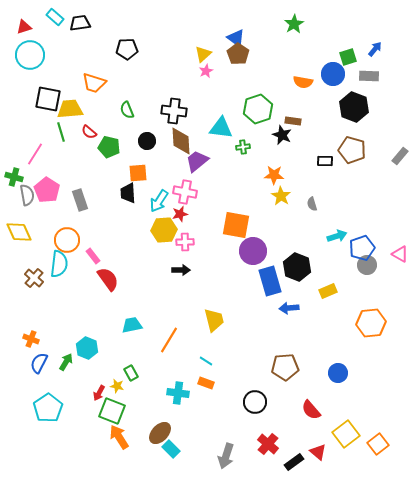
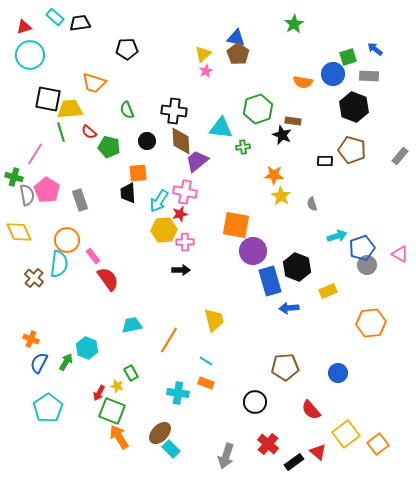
blue triangle at (236, 38): rotated 24 degrees counterclockwise
blue arrow at (375, 49): rotated 91 degrees counterclockwise
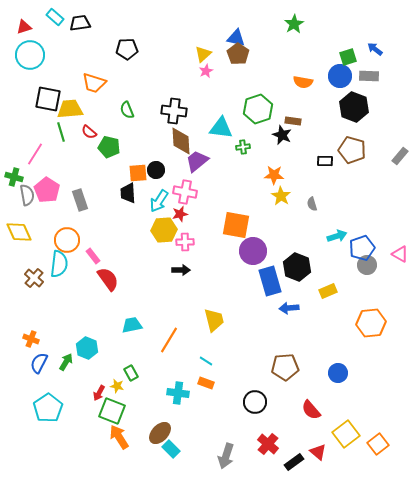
blue circle at (333, 74): moved 7 px right, 2 px down
black circle at (147, 141): moved 9 px right, 29 px down
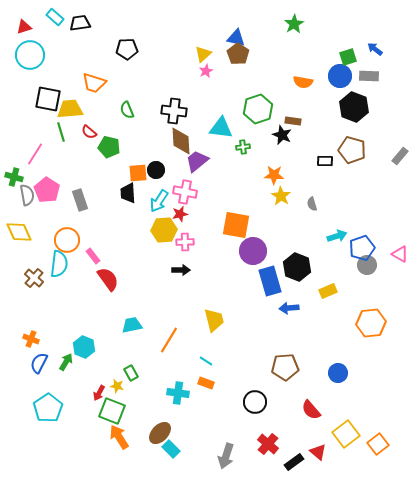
cyan hexagon at (87, 348): moved 3 px left, 1 px up
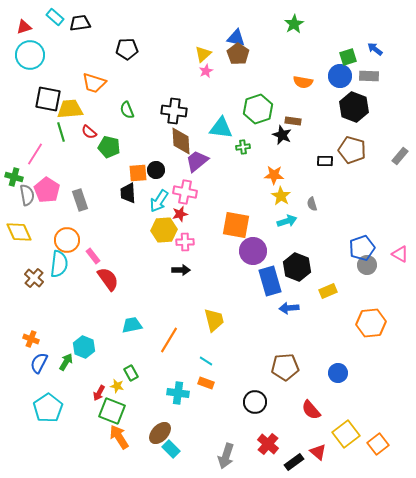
cyan arrow at (337, 236): moved 50 px left, 15 px up
